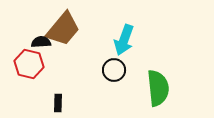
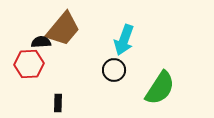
red hexagon: rotated 16 degrees counterclockwise
green semicircle: moved 2 px right; rotated 39 degrees clockwise
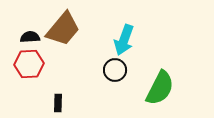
black semicircle: moved 11 px left, 5 px up
black circle: moved 1 px right
green semicircle: rotated 6 degrees counterclockwise
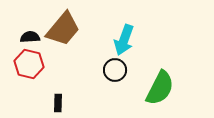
red hexagon: rotated 16 degrees clockwise
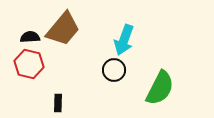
black circle: moved 1 px left
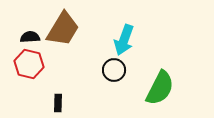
brown trapezoid: rotated 9 degrees counterclockwise
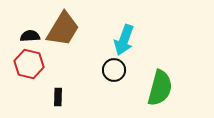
black semicircle: moved 1 px up
green semicircle: rotated 12 degrees counterclockwise
black rectangle: moved 6 px up
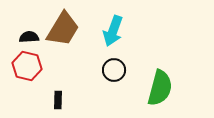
black semicircle: moved 1 px left, 1 px down
cyan arrow: moved 11 px left, 9 px up
red hexagon: moved 2 px left, 2 px down
black rectangle: moved 3 px down
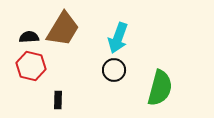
cyan arrow: moved 5 px right, 7 px down
red hexagon: moved 4 px right
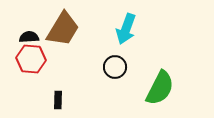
cyan arrow: moved 8 px right, 9 px up
red hexagon: moved 7 px up; rotated 8 degrees counterclockwise
black circle: moved 1 px right, 3 px up
green semicircle: rotated 12 degrees clockwise
